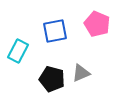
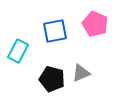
pink pentagon: moved 2 px left
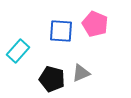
blue square: moved 6 px right; rotated 15 degrees clockwise
cyan rectangle: rotated 15 degrees clockwise
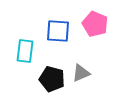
blue square: moved 3 px left
cyan rectangle: moved 7 px right; rotated 35 degrees counterclockwise
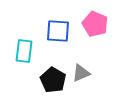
cyan rectangle: moved 1 px left
black pentagon: moved 1 px right, 1 px down; rotated 15 degrees clockwise
